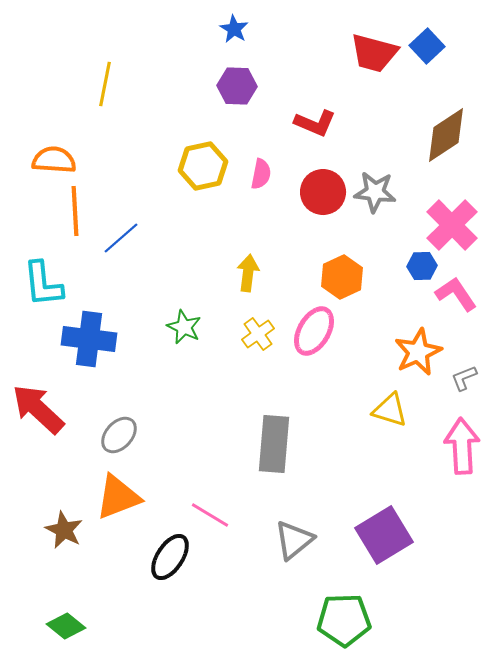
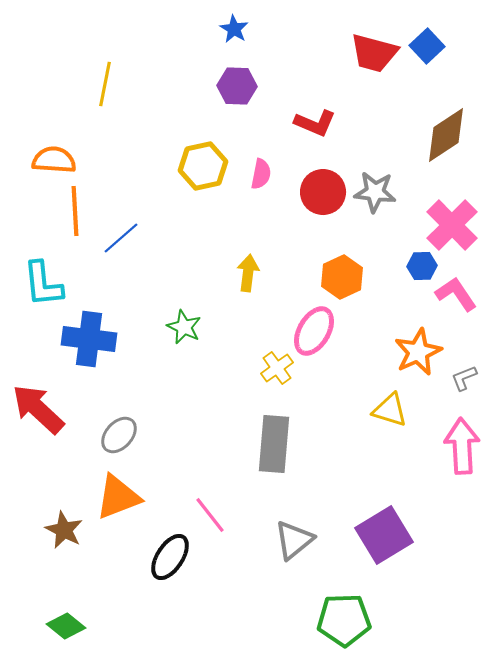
yellow cross: moved 19 px right, 34 px down
pink line: rotated 21 degrees clockwise
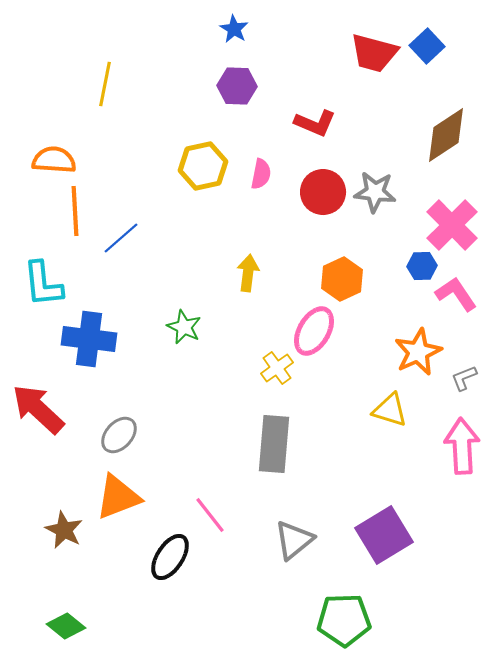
orange hexagon: moved 2 px down
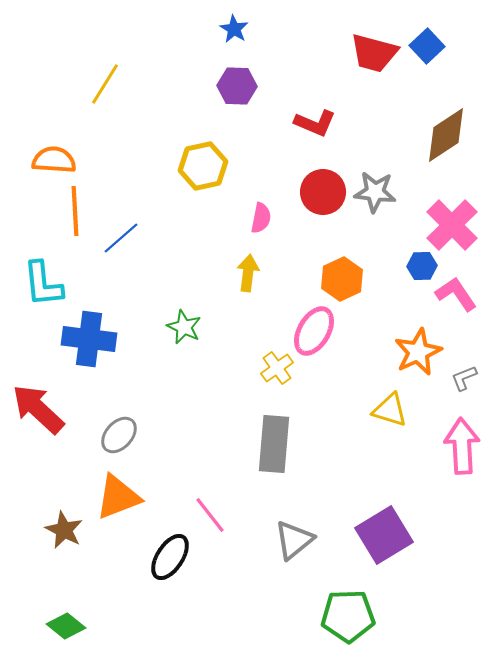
yellow line: rotated 21 degrees clockwise
pink semicircle: moved 44 px down
green pentagon: moved 4 px right, 4 px up
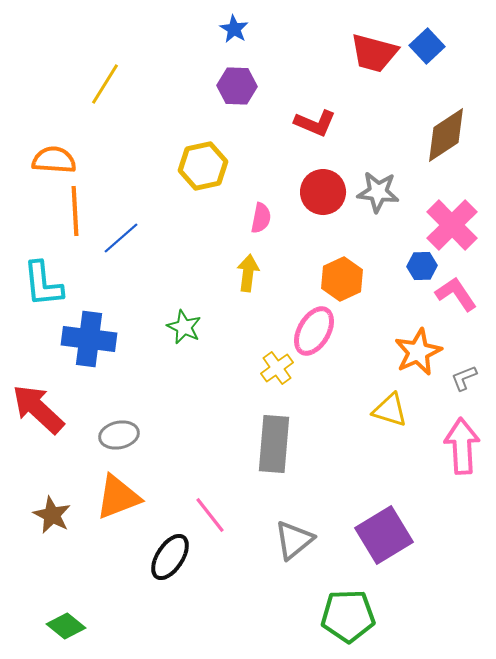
gray star: moved 3 px right
gray ellipse: rotated 36 degrees clockwise
brown star: moved 12 px left, 15 px up
